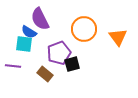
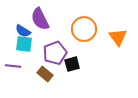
blue semicircle: moved 6 px left, 1 px up
purple pentagon: moved 4 px left
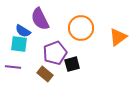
orange circle: moved 3 px left, 1 px up
orange triangle: rotated 30 degrees clockwise
cyan square: moved 5 px left
purple line: moved 1 px down
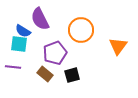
orange circle: moved 2 px down
orange triangle: moved 9 px down; rotated 18 degrees counterclockwise
black square: moved 11 px down
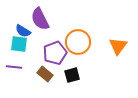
orange circle: moved 3 px left, 12 px down
purple line: moved 1 px right
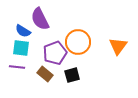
cyan square: moved 2 px right, 4 px down
purple line: moved 3 px right
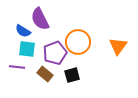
cyan square: moved 6 px right, 1 px down
